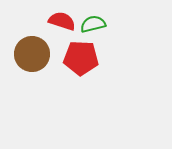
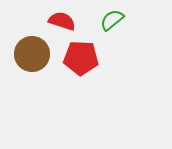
green semicircle: moved 19 px right, 4 px up; rotated 25 degrees counterclockwise
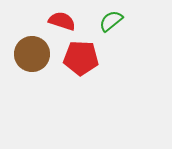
green semicircle: moved 1 px left, 1 px down
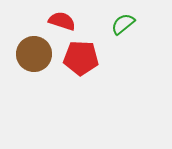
green semicircle: moved 12 px right, 3 px down
brown circle: moved 2 px right
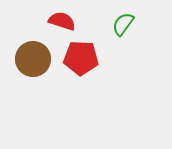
green semicircle: rotated 15 degrees counterclockwise
brown circle: moved 1 px left, 5 px down
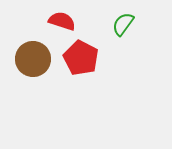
red pentagon: rotated 24 degrees clockwise
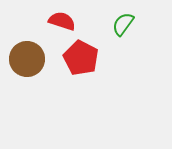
brown circle: moved 6 px left
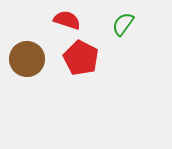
red semicircle: moved 5 px right, 1 px up
